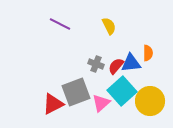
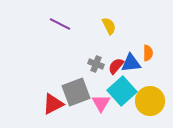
pink triangle: rotated 18 degrees counterclockwise
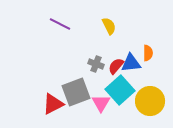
cyan square: moved 2 px left, 1 px up
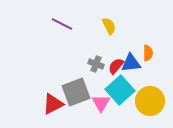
purple line: moved 2 px right
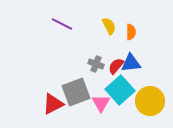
orange semicircle: moved 17 px left, 21 px up
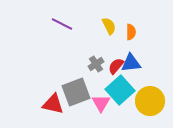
gray cross: rotated 35 degrees clockwise
red triangle: rotated 40 degrees clockwise
